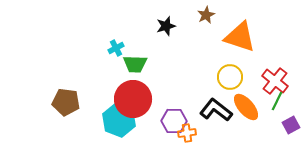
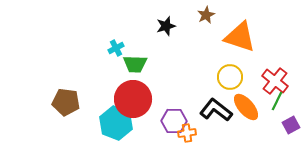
cyan hexagon: moved 3 px left, 3 px down
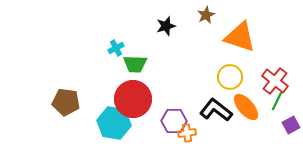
cyan hexagon: moved 2 px left; rotated 12 degrees counterclockwise
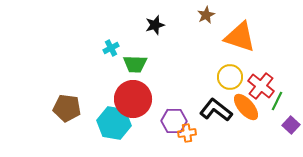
black star: moved 11 px left, 1 px up
cyan cross: moved 5 px left
red cross: moved 14 px left, 5 px down
brown pentagon: moved 1 px right, 6 px down
purple square: rotated 18 degrees counterclockwise
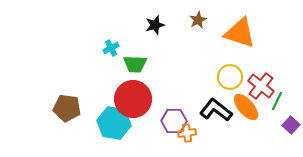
brown star: moved 8 px left, 5 px down
orange triangle: moved 4 px up
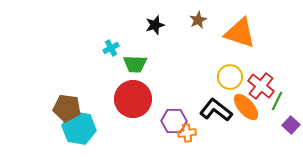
cyan hexagon: moved 35 px left, 5 px down
